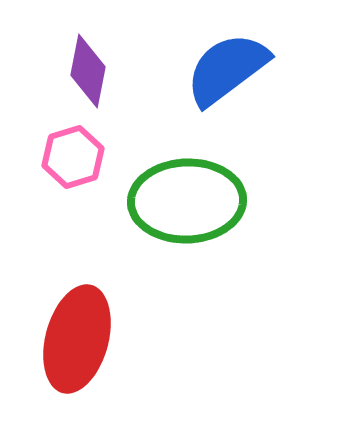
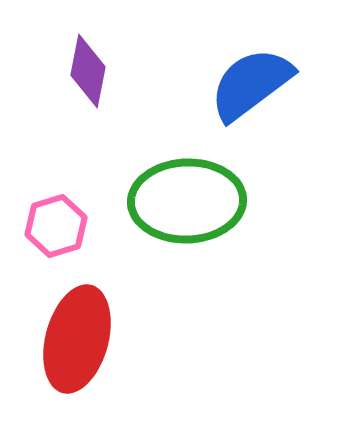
blue semicircle: moved 24 px right, 15 px down
pink hexagon: moved 17 px left, 69 px down
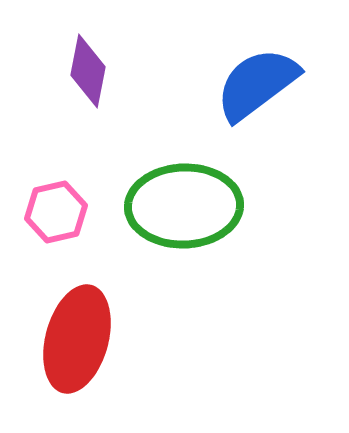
blue semicircle: moved 6 px right
green ellipse: moved 3 px left, 5 px down
pink hexagon: moved 14 px up; rotated 4 degrees clockwise
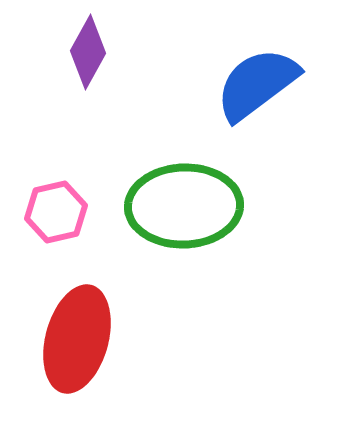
purple diamond: moved 19 px up; rotated 18 degrees clockwise
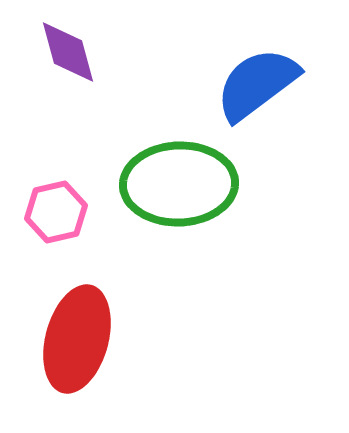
purple diamond: moved 20 px left; rotated 44 degrees counterclockwise
green ellipse: moved 5 px left, 22 px up
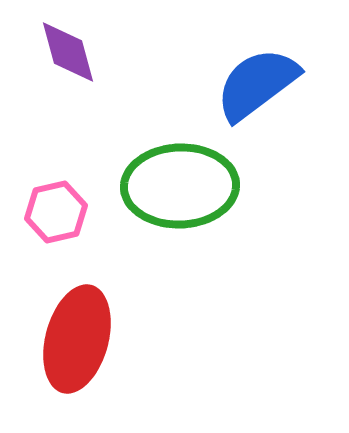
green ellipse: moved 1 px right, 2 px down
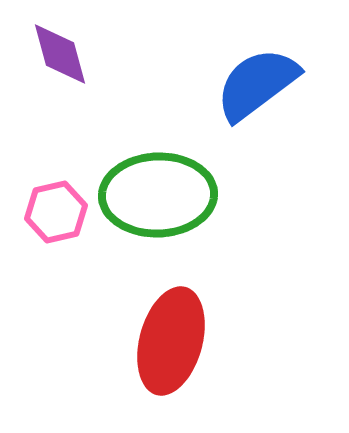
purple diamond: moved 8 px left, 2 px down
green ellipse: moved 22 px left, 9 px down
red ellipse: moved 94 px right, 2 px down
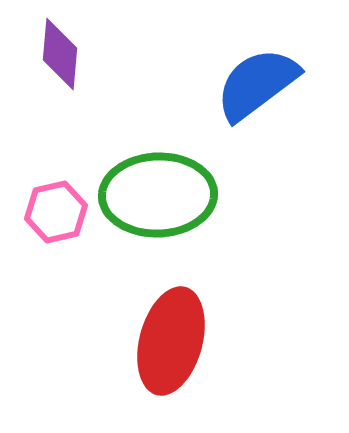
purple diamond: rotated 20 degrees clockwise
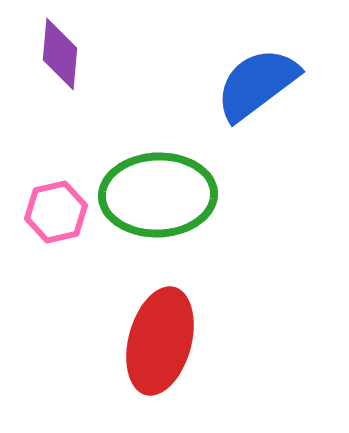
red ellipse: moved 11 px left
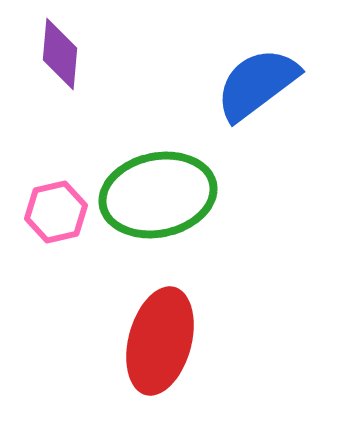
green ellipse: rotated 10 degrees counterclockwise
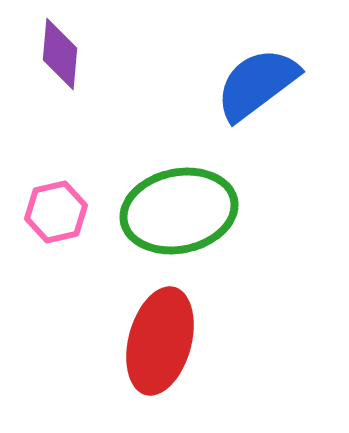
green ellipse: moved 21 px right, 16 px down
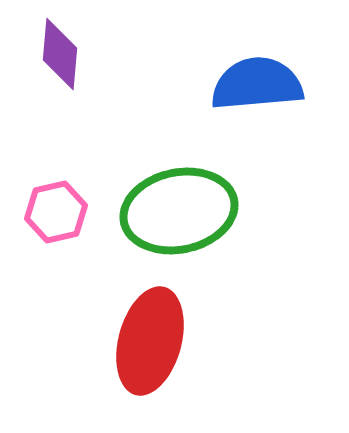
blue semicircle: rotated 32 degrees clockwise
red ellipse: moved 10 px left
